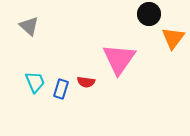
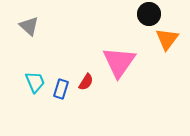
orange triangle: moved 6 px left, 1 px down
pink triangle: moved 3 px down
red semicircle: rotated 66 degrees counterclockwise
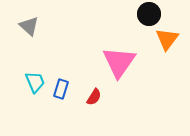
red semicircle: moved 8 px right, 15 px down
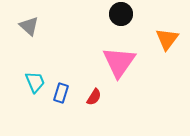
black circle: moved 28 px left
blue rectangle: moved 4 px down
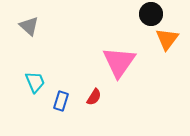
black circle: moved 30 px right
blue rectangle: moved 8 px down
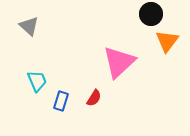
orange triangle: moved 2 px down
pink triangle: rotated 12 degrees clockwise
cyan trapezoid: moved 2 px right, 1 px up
red semicircle: moved 1 px down
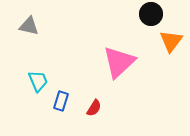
gray triangle: rotated 30 degrees counterclockwise
orange triangle: moved 4 px right
cyan trapezoid: moved 1 px right
red semicircle: moved 10 px down
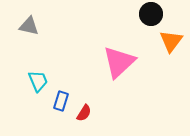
red semicircle: moved 10 px left, 5 px down
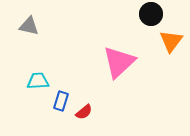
cyan trapezoid: rotated 70 degrees counterclockwise
red semicircle: moved 1 px up; rotated 18 degrees clockwise
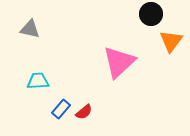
gray triangle: moved 1 px right, 3 px down
blue rectangle: moved 8 px down; rotated 24 degrees clockwise
